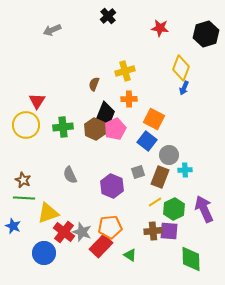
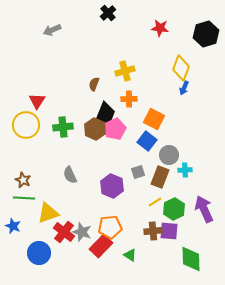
black cross: moved 3 px up
blue circle: moved 5 px left
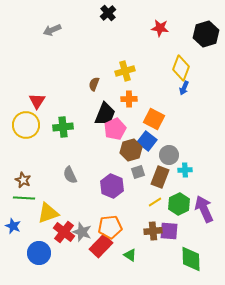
brown hexagon: moved 36 px right, 21 px down; rotated 20 degrees clockwise
green hexagon: moved 5 px right, 5 px up
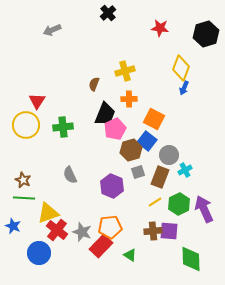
cyan cross: rotated 24 degrees counterclockwise
red cross: moved 7 px left, 2 px up
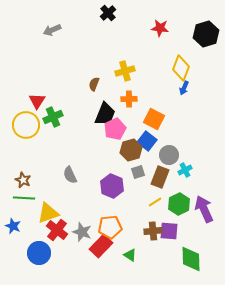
green cross: moved 10 px left, 10 px up; rotated 18 degrees counterclockwise
